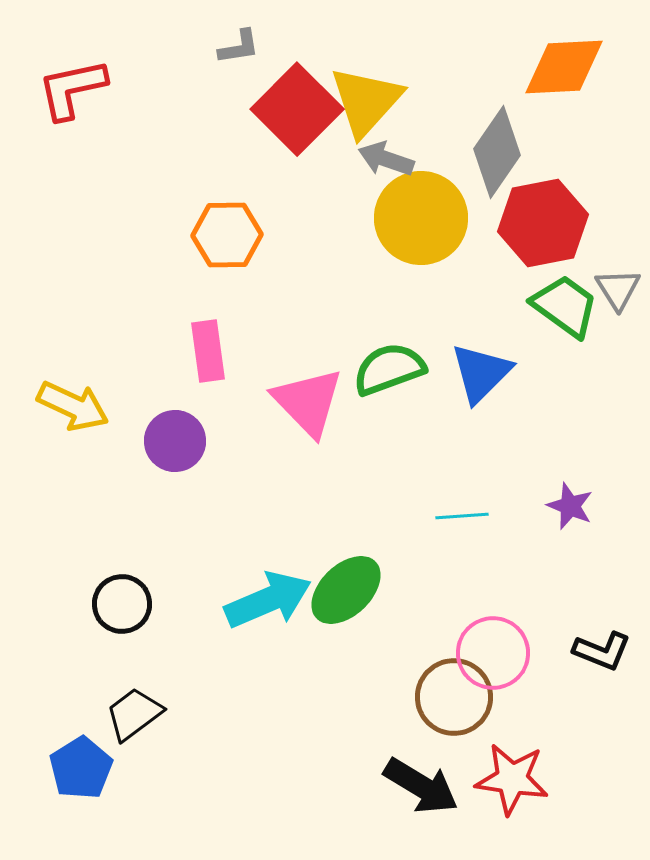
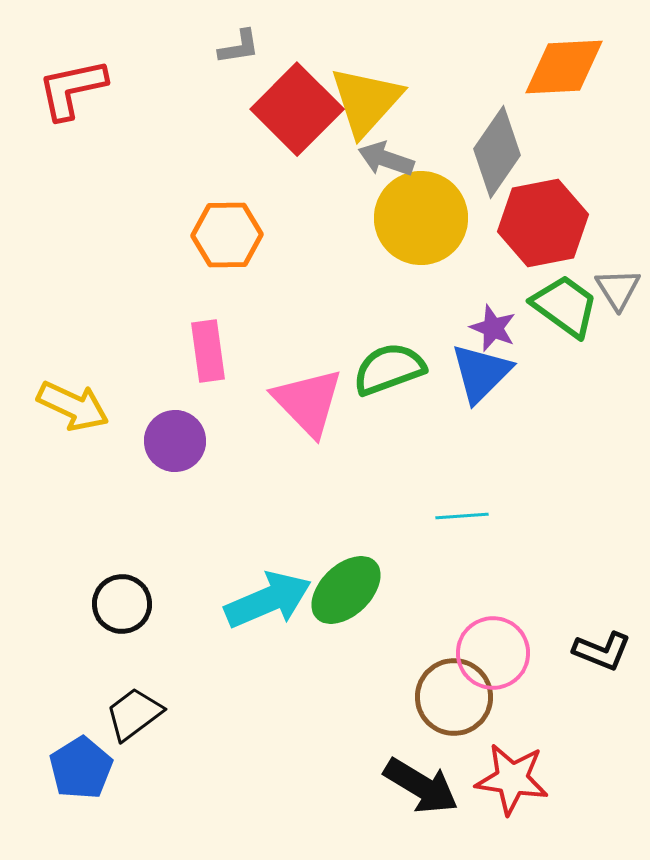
purple star: moved 77 px left, 178 px up
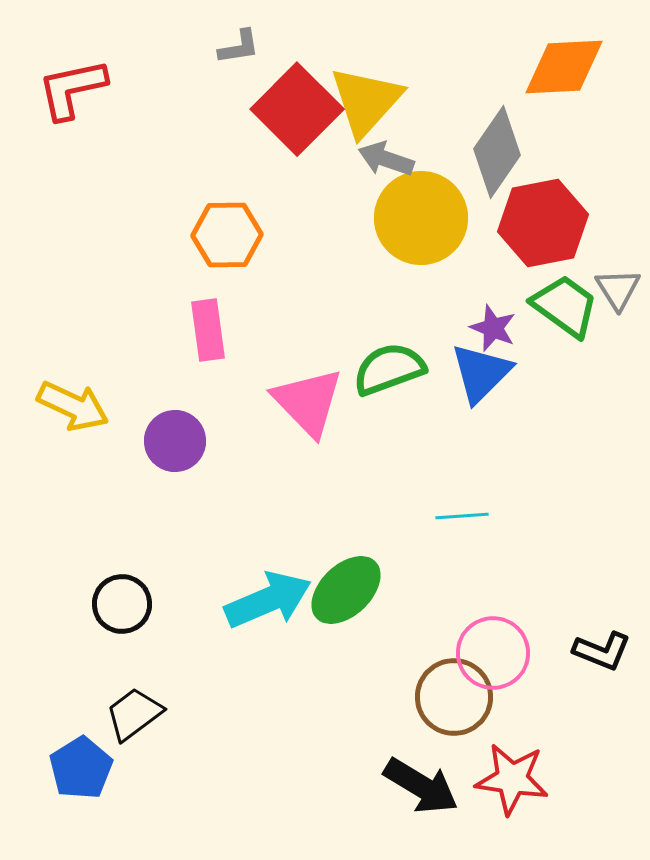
pink rectangle: moved 21 px up
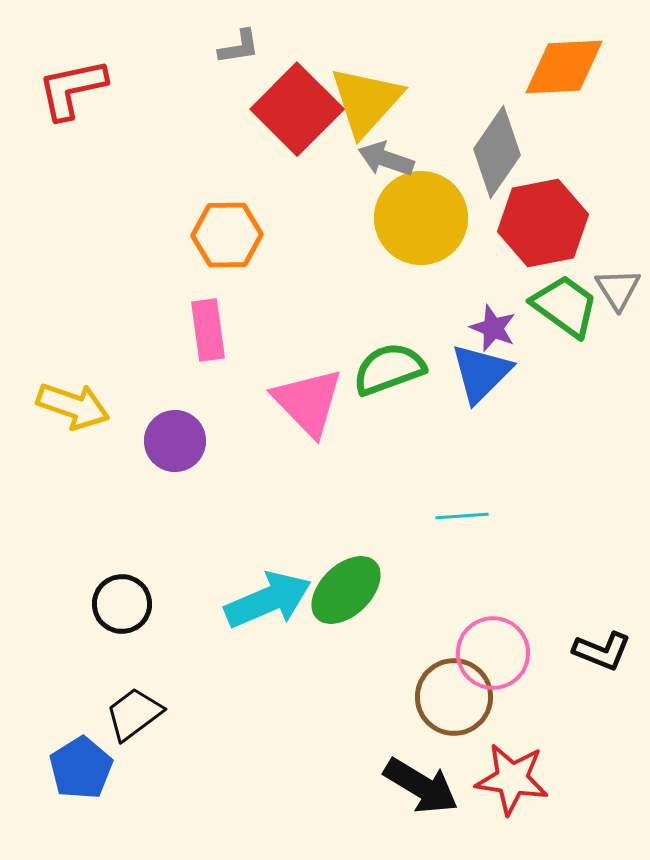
yellow arrow: rotated 6 degrees counterclockwise
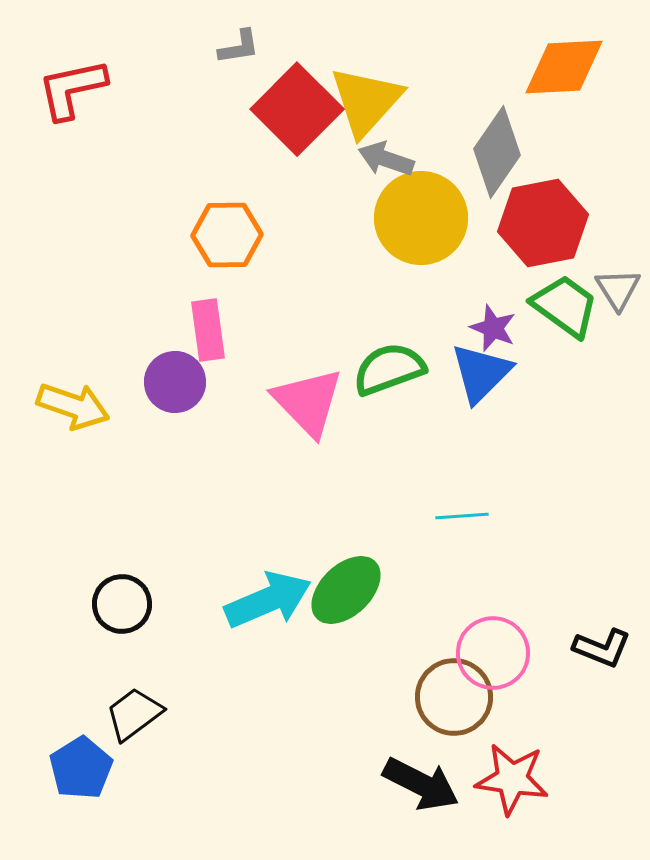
purple circle: moved 59 px up
black L-shape: moved 3 px up
black arrow: moved 2 px up; rotated 4 degrees counterclockwise
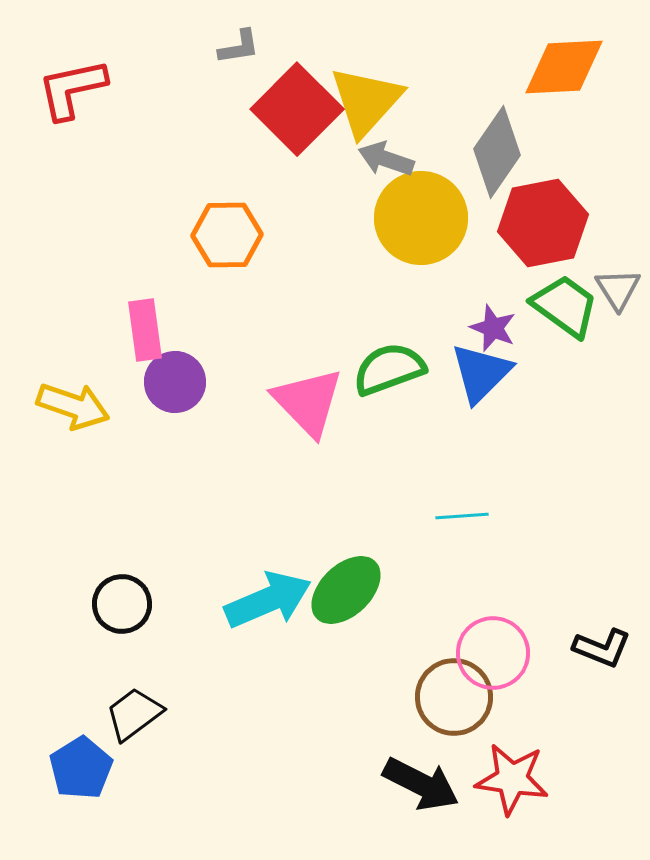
pink rectangle: moved 63 px left
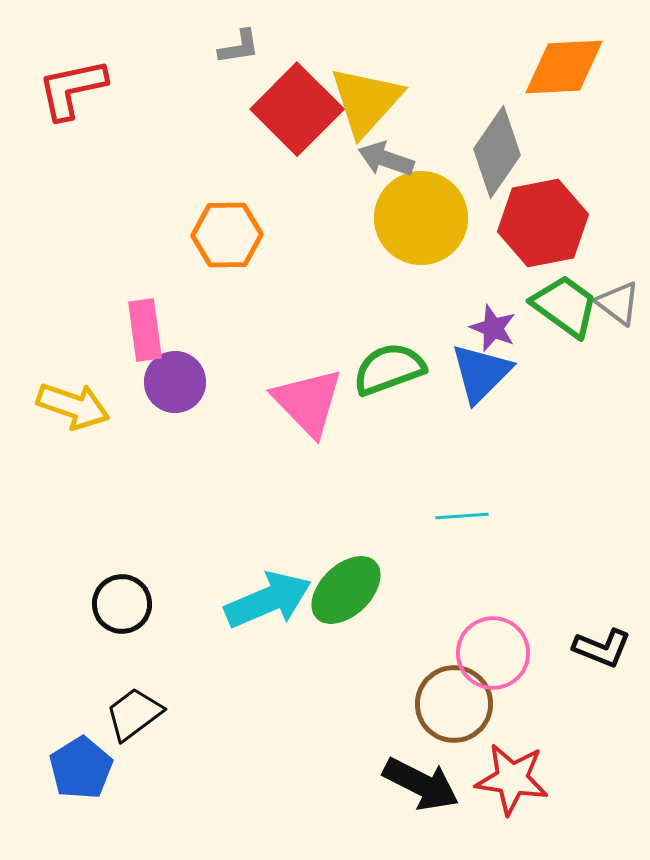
gray triangle: moved 14 px down; rotated 21 degrees counterclockwise
brown circle: moved 7 px down
